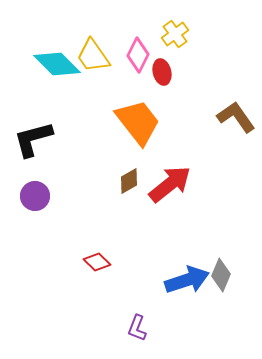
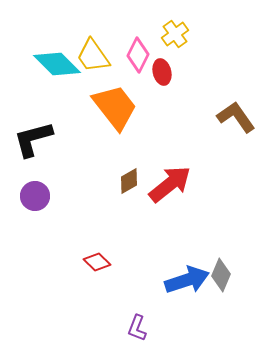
orange trapezoid: moved 23 px left, 15 px up
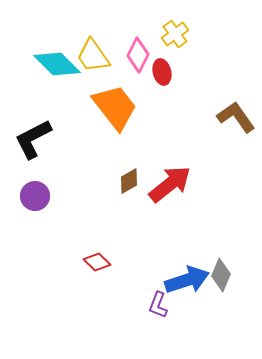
black L-shape: rotated 12 degrees counterclockwise
purple L-shape: moved 21 px right, 23 px up
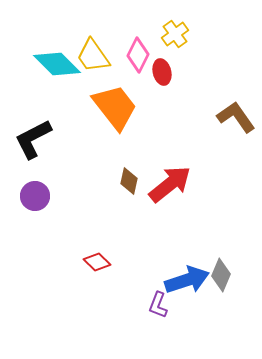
brown diamond: rotated 48 degrees counterclockwise
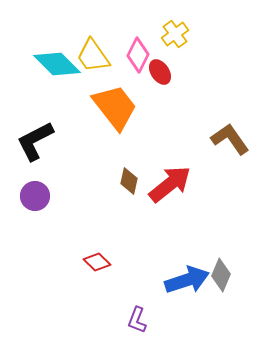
red ellipse: moved 2 px left; rotated 20 degrees counterclockwise
brown L-shape: moved 6 px left, 22 px down
black L-shape: moved 2 px right, 2 px down
purple L-shape: moved 21 px left, 15 px down
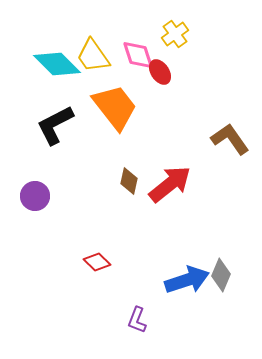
pink diamond: rotated 44 degrees counterclockwise
black L-shape: moved 20 px right, 16 px up
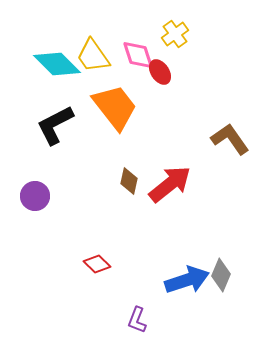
red diamond: moved 2 px down
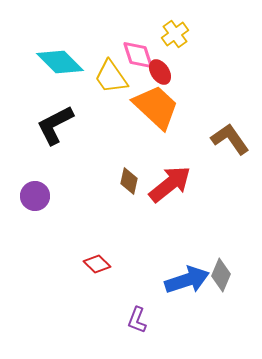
yellow trapezoid: moved 18 px right, 21 px down
cyan diamond: moved 3 px right, 2 px up
orange trapezoid: moved 41 px right; rotated 9 degrees counterclockwise
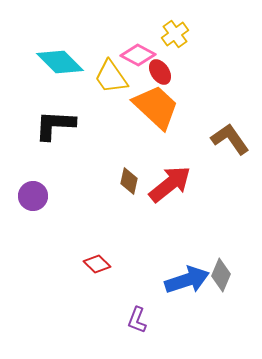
pink diamond: rotated 44 degrees counterclockwise
black L-shape: rotated 30 degrees clockwise
purple circle: moved 2 px left
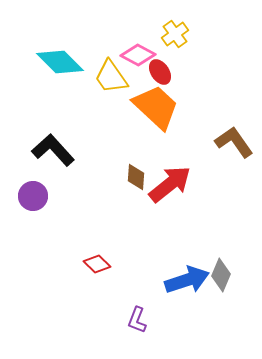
black L-shape: moved 2 px left, 25 px down; rotated 45 degrees clockwise
brown L-shape: moved 4 px right, 3 px down
brown diamond: moved 7 px right, 4 px up; rotated 8 degrees counterclockwise
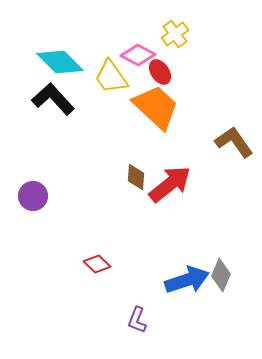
black L-shape: moved 51 px up
